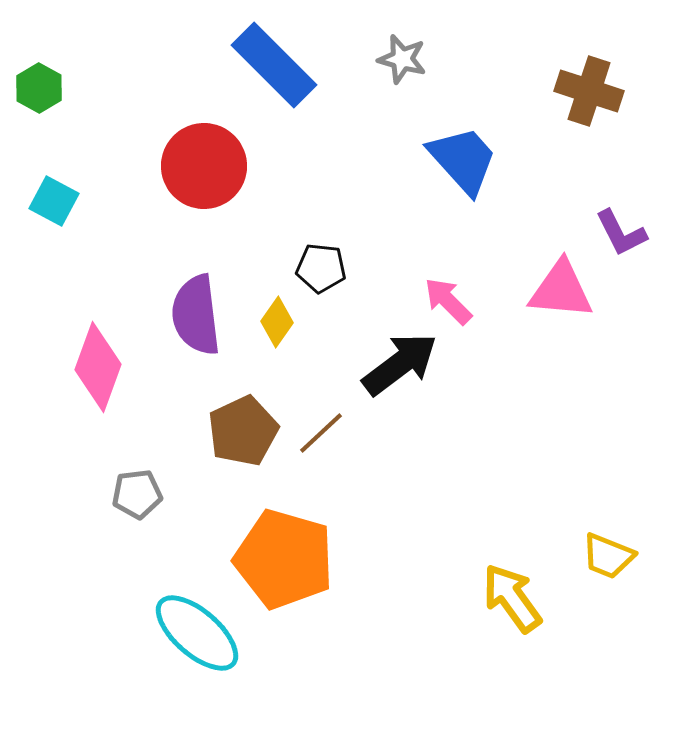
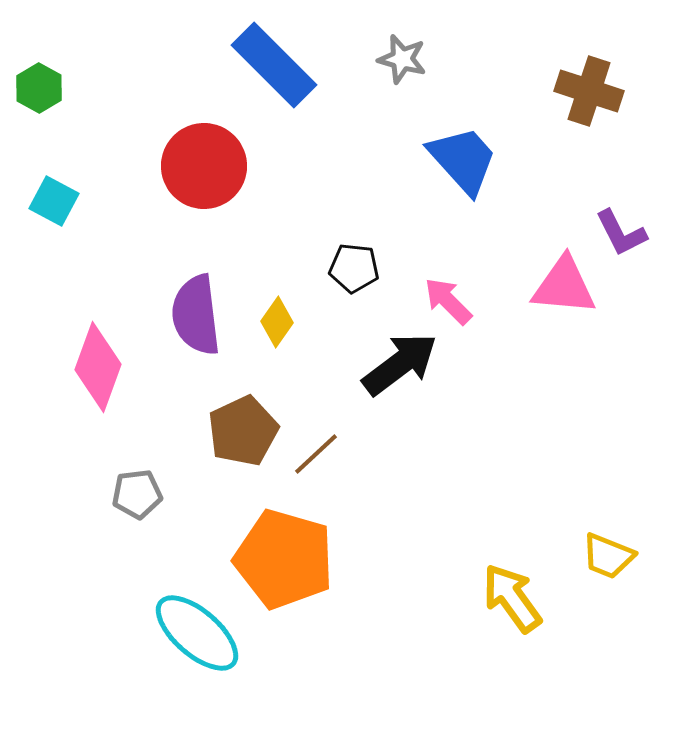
black pentagon: moved 33 px right
pink triangle: moved 3 px right, 4 px up
brown line: moved 5 px left, 21 px down
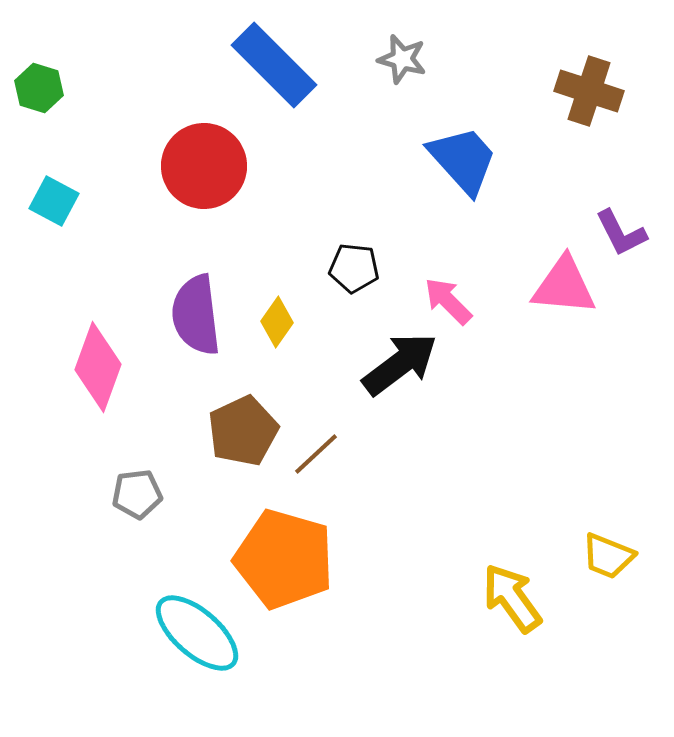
green hexagon: rotated 12 degrees counterclockwise
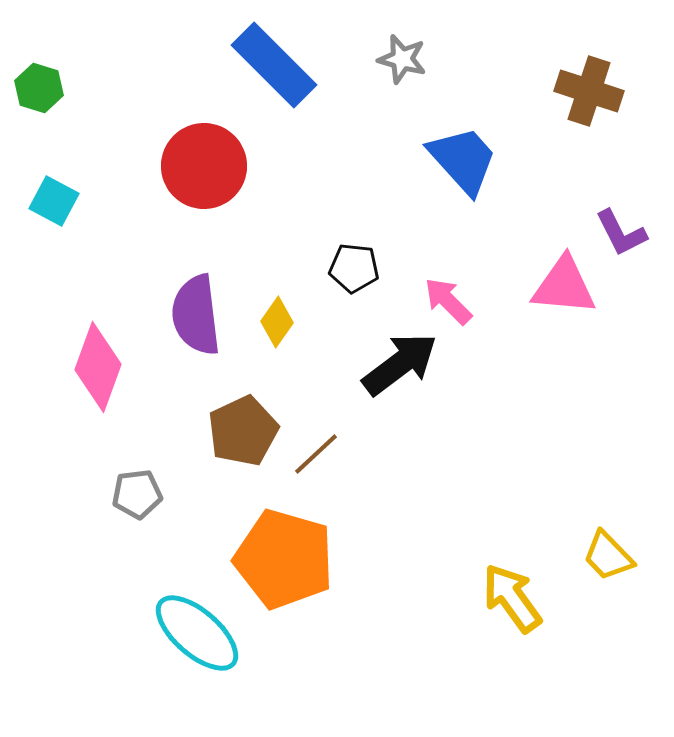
yellow trapezoid: rotated 24 degrees clockwise
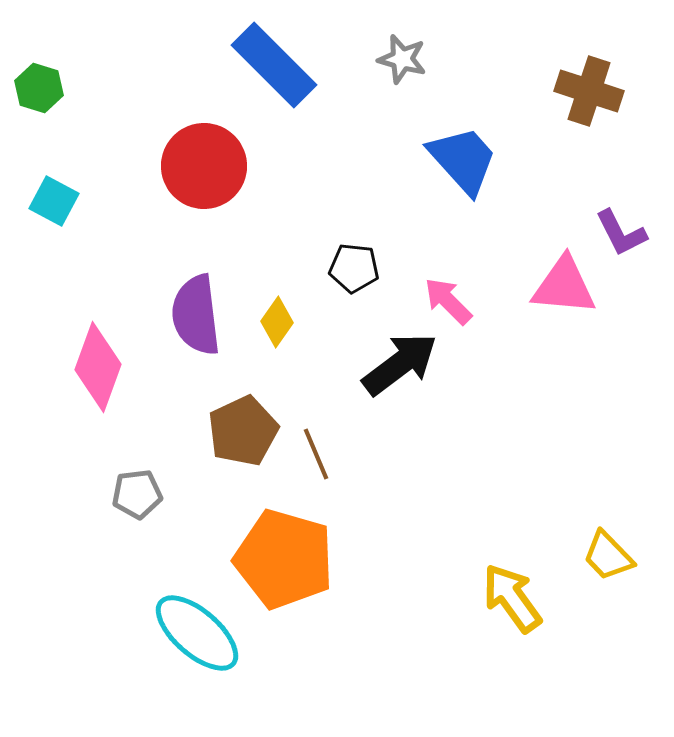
brown line: rotated 70 degrees counterclockwise
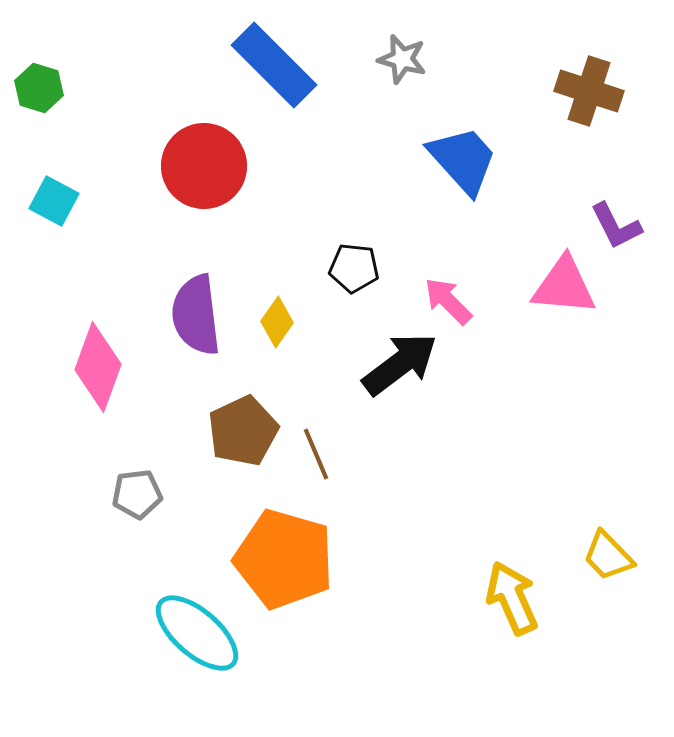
purple L-shape: moved 5 px left, 7 px up
yellow arrow: rotated 12 degrees clockwise
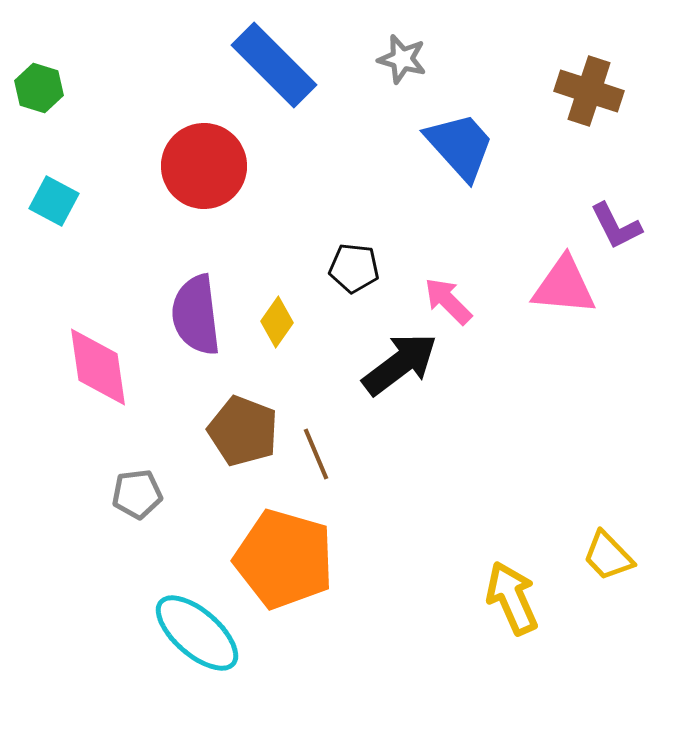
blue trapezoid: moved 3 px left, 14 px up
pink diamond: rotated 28 degrees counterclockwise
brown pentagon: rotated 26 degrees counterclockwise
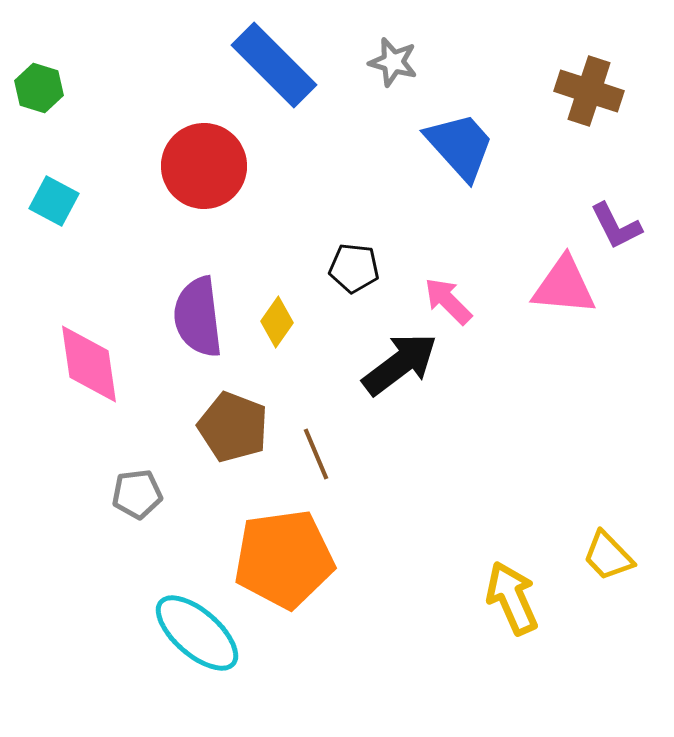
gray star: moved 9 px left, 3 px down
purple semicircle: moved 2 px right, 2 px down
pink diamond: moved 9 px left, 3 px up
brown pentagon: moved 10 px left, 4 px up
orange pentagon: rotated 24 degrees counterclockwise
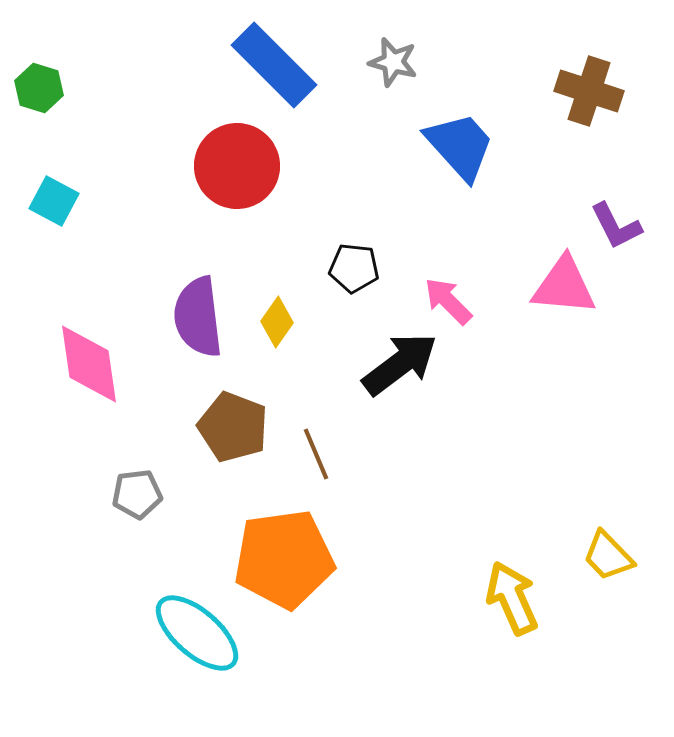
red circle: moved 33 px right
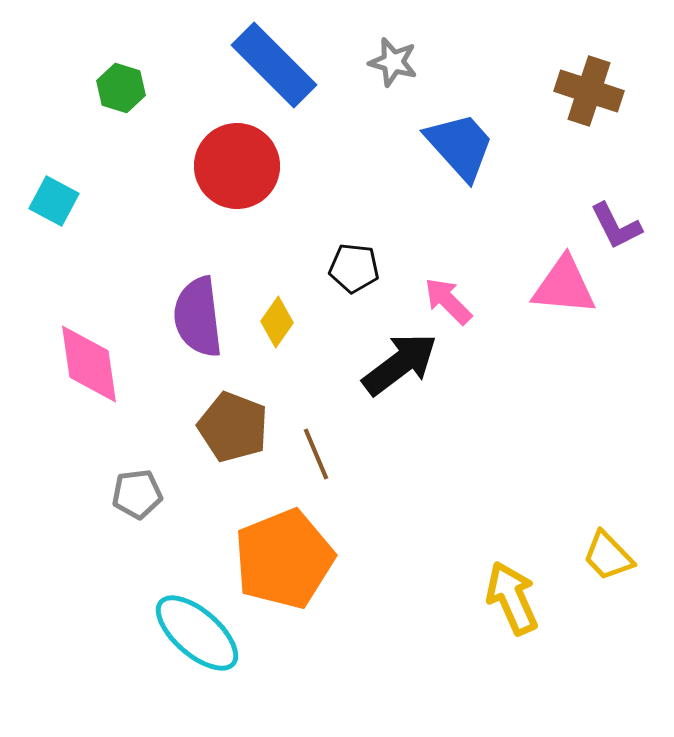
green hexagon: moved 82 px right
orange pentagon: rotated 14 degrees counterclockwise
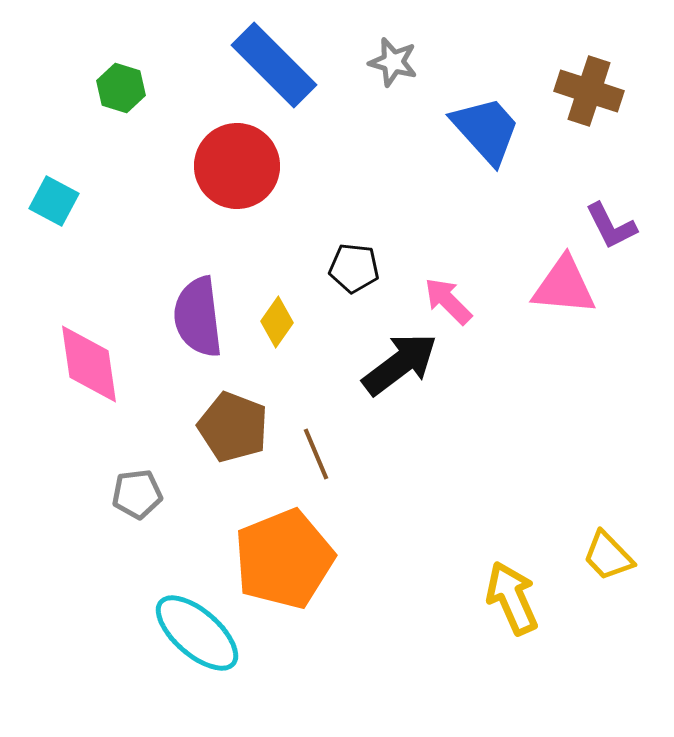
blue trapezoid: moved 26 px right, 16 px up
purple L-shape: moved 5 px left
